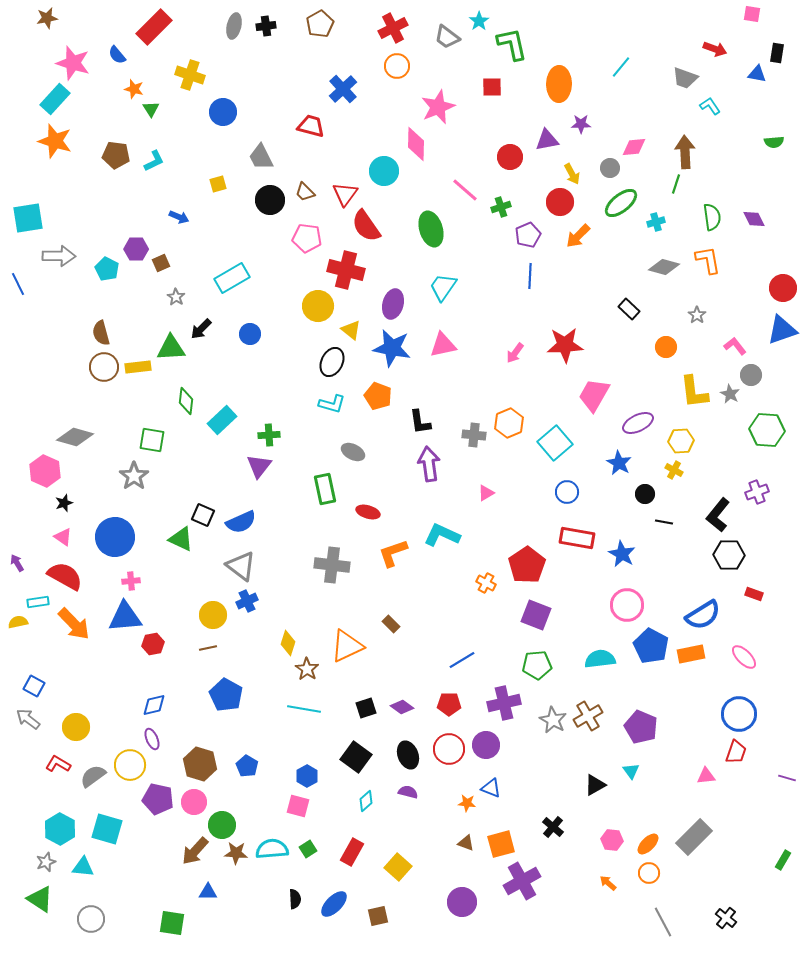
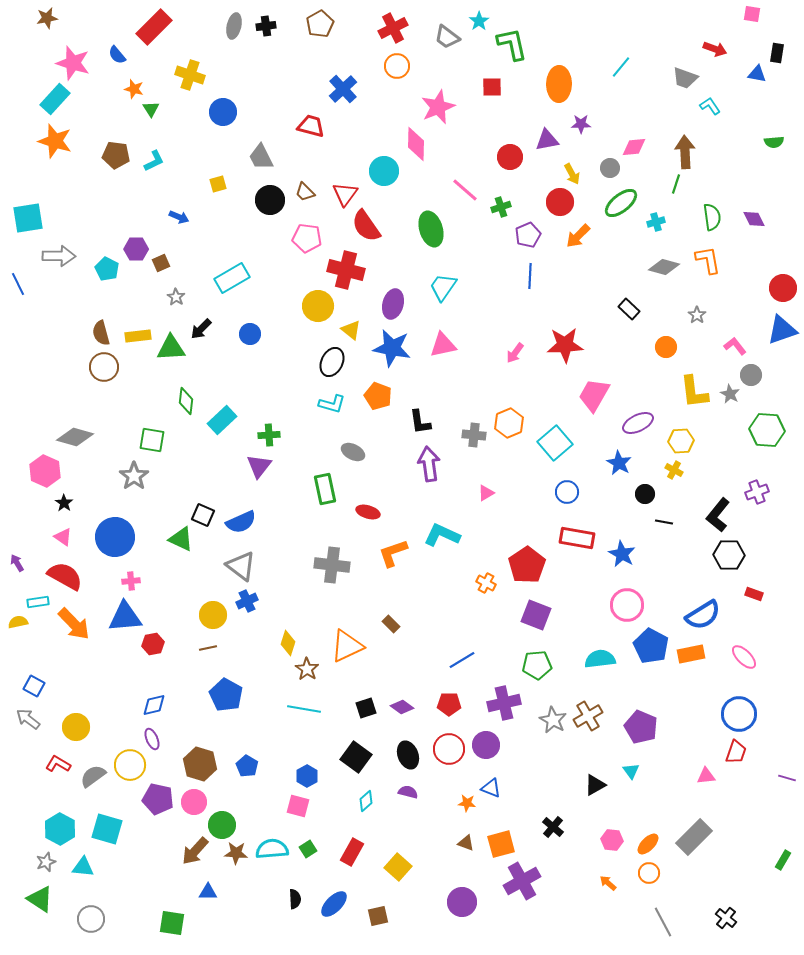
yellow rectangle at (138, 367): moved 31 px up
black star at (64, 503): rotated 18 degrees counterclockwise
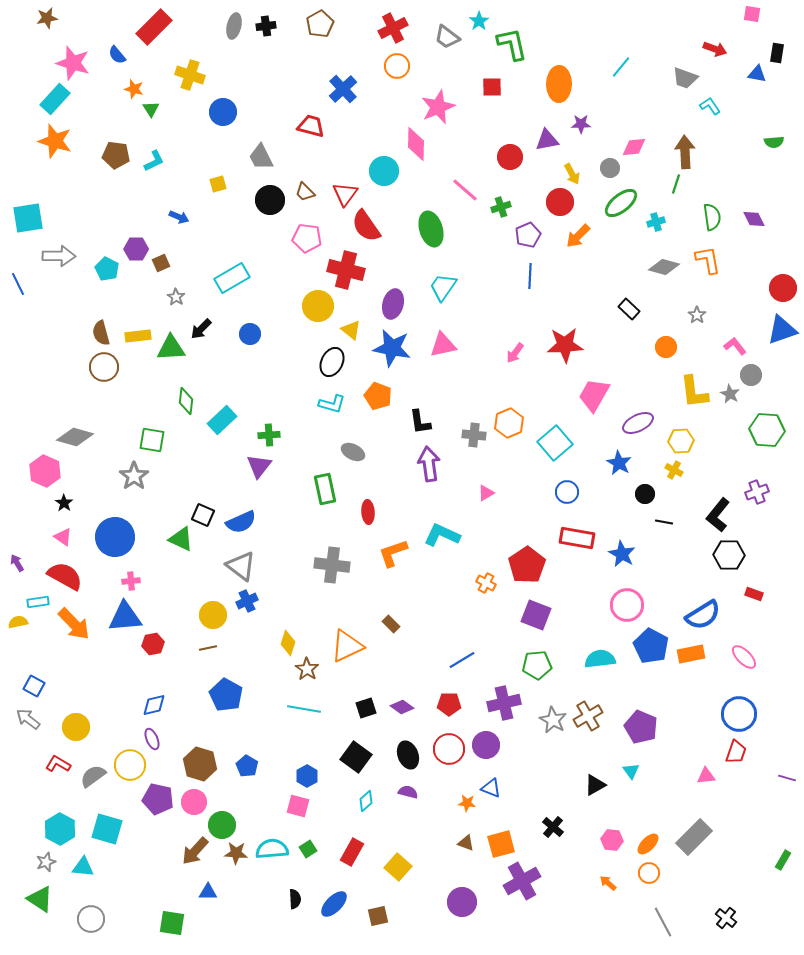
red ellipse at (368, 512): rotated 70 degrees clockwise
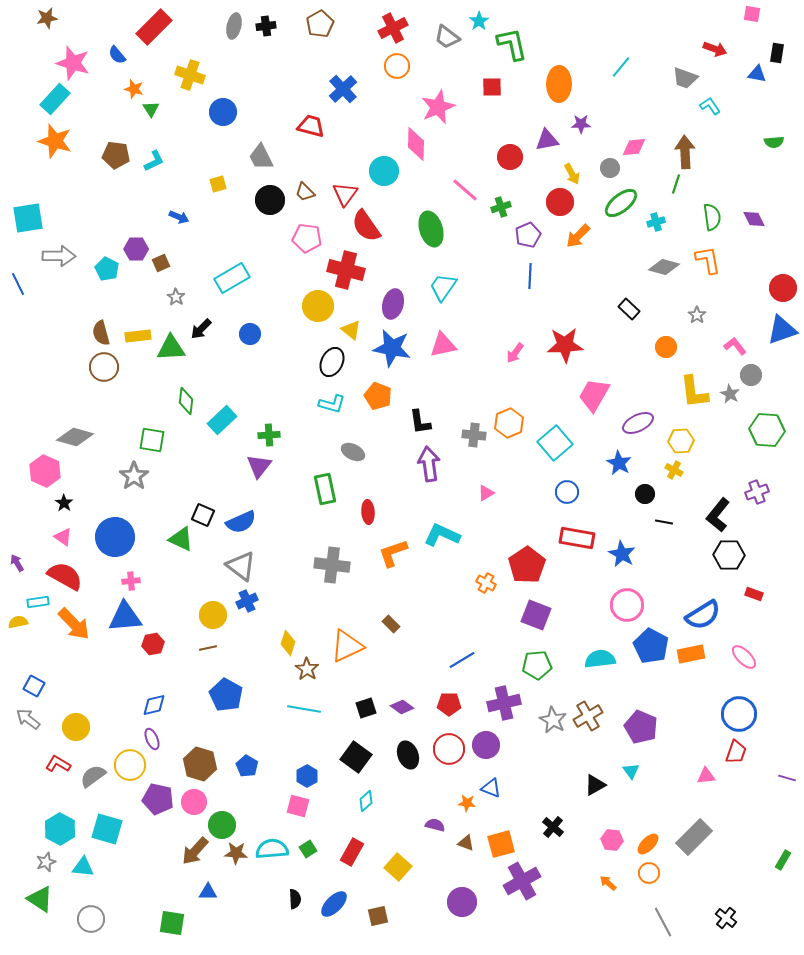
purple semicircle at (408, 792): moved 27 px right, 33 px down
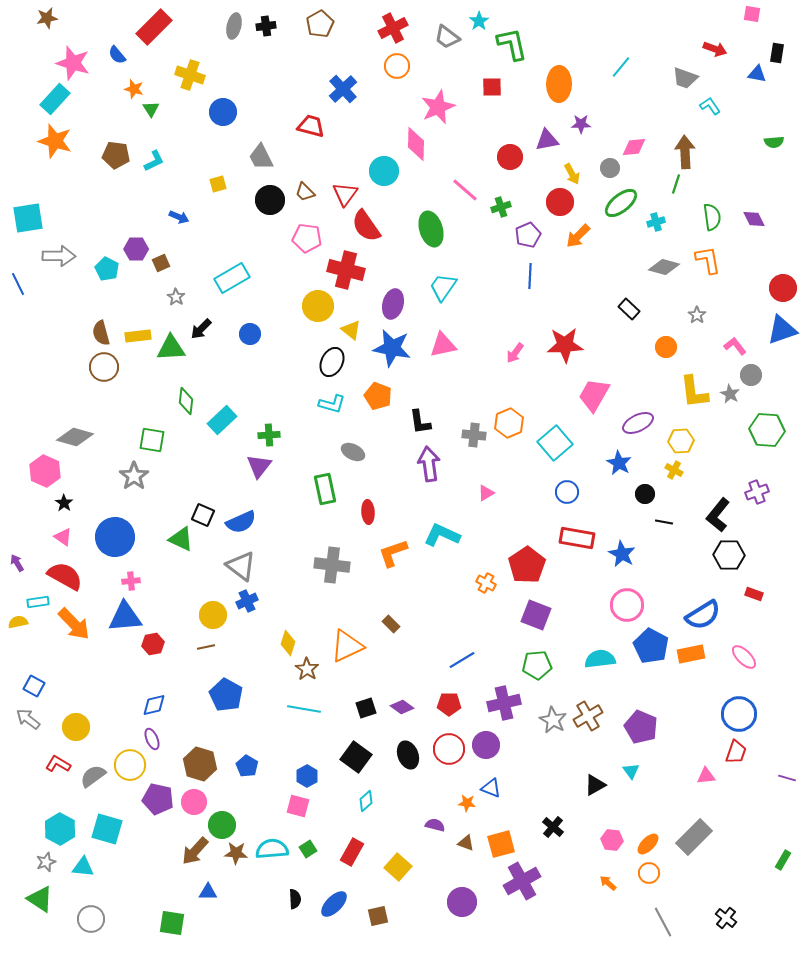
brown line at (208, 648): moved 2 px left, 1 px up
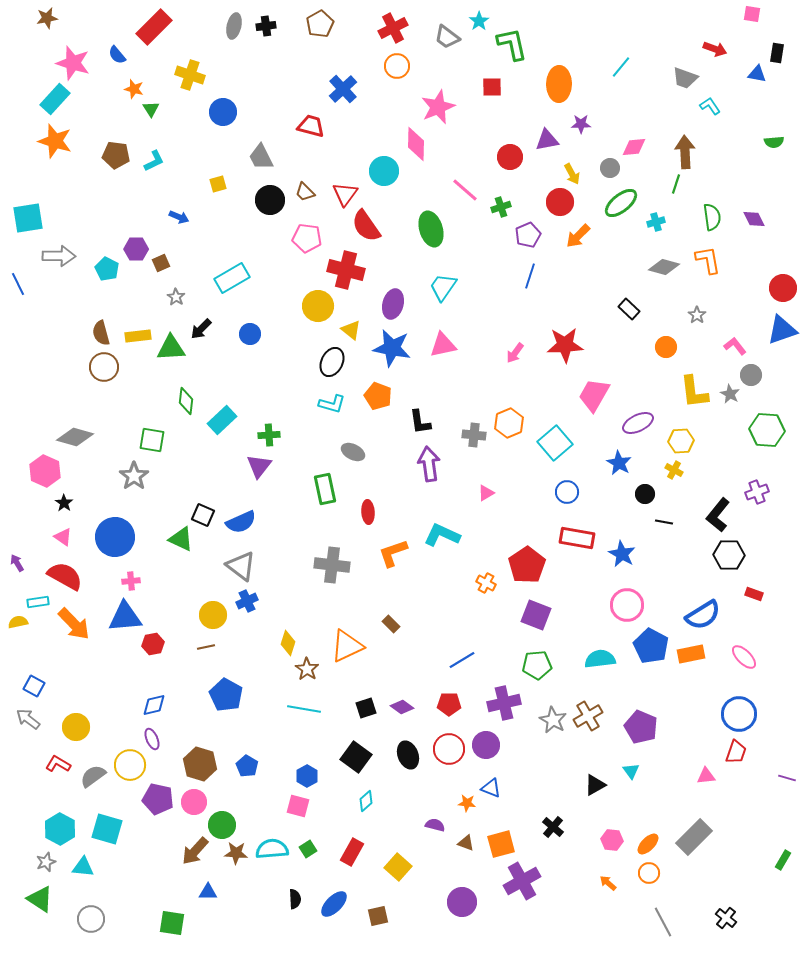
blue line at (530, 276): rotated 15 degrees clockwise
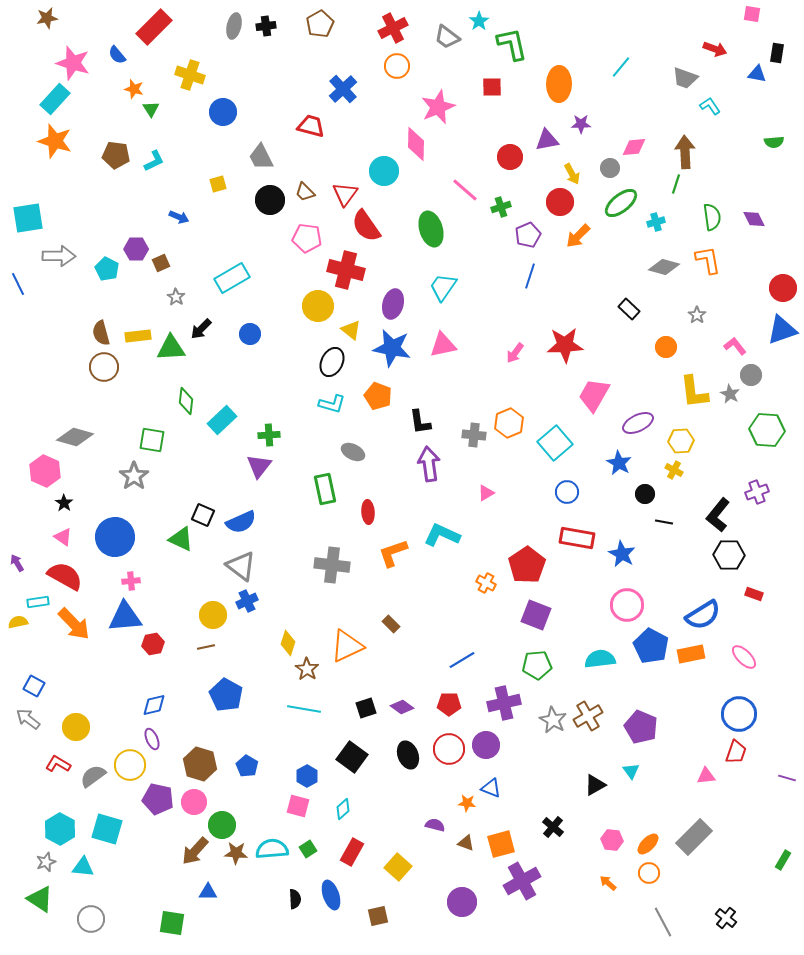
black square at (356, 757): moved 4 px left
cyan diamond at (366, 801): moved 23 px left, 8 px down
blue ellipse at (334, 904): moved 3 px left, 9 px up; rotated 64 degrees counterclockwise
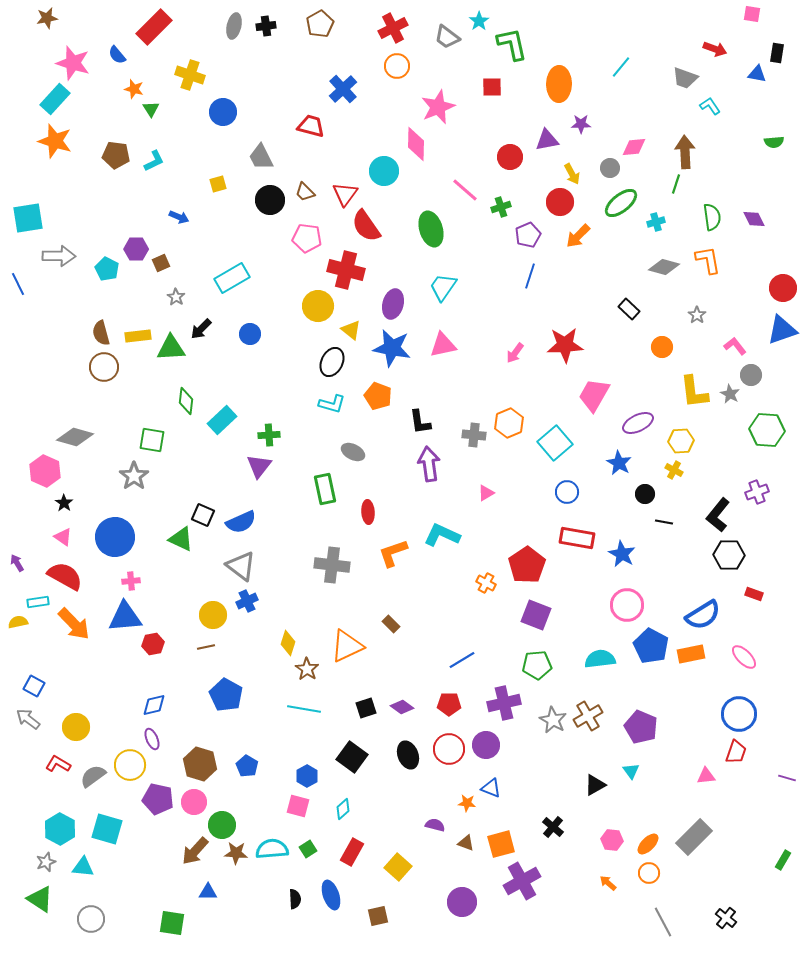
orange circle at (666, 347): moved 4 px left
